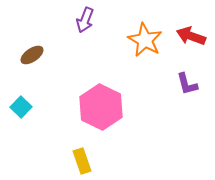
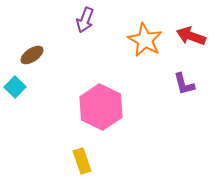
purple L-shape: moved 3 px left
cyan square: moved 6 px left, 20 px up
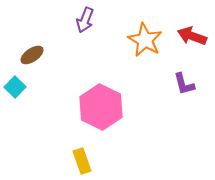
red arrow: moved 1 px right
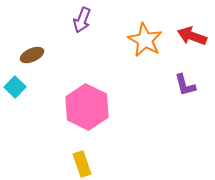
purple arrow: moved 3 px left
brown ellipse: rotated 10 degrees clockwise
purple L-shape: moved 1 px right, 1 px down
pink hexagon: moved 14 px left
yellow rectangle: moved 3 px down
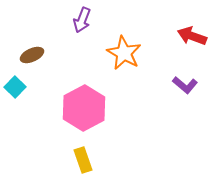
orange star: moved 21 px left, 13 px down
purple L-shape: rotated 35 degrees counterclockwise
pink hexagon: moved 3 px left, 1 px down; rotated 6 degrees clockwise
yellow rectangle: moved 1 px right, 4 px up
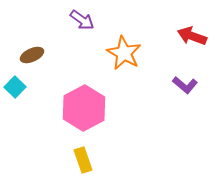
purple arrow: rotated 75 degrees counterclockwise
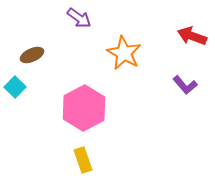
purple arrow: moved 3 px left, 2 px up
purple L-shape: rotated 10 degrees clockwise
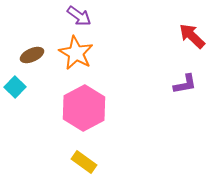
purple arrow: moved 2 px up
red arrow: rotated 24 degrees clockwise
orange star: moved 48 px left
purple L-shape: moved 1 px up; rotated 60 degrees counterclockwise
yellow rectangle: moved 1 px right, 2 px down; rotated 35 degrees counterclockwise
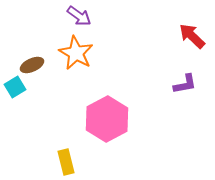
brown ellipse: moved 10 px down
cyan square: rotated 15 degrees clockwise
pink hexagon: moved 23 px right, 11 px down
yellow rectangle: moved 18 px left; rotated 40 degrees clockwise
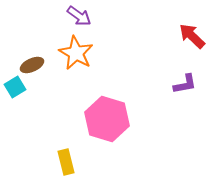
pink hexagon: rotated 15 degrees counterclockwise
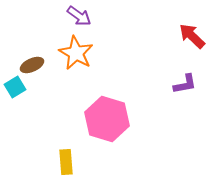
yellow rectangle: rotated 10 degrees clockwise
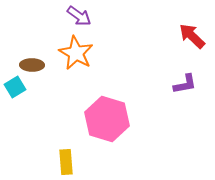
brown ellipse: rotated 25 degrees clockwise
